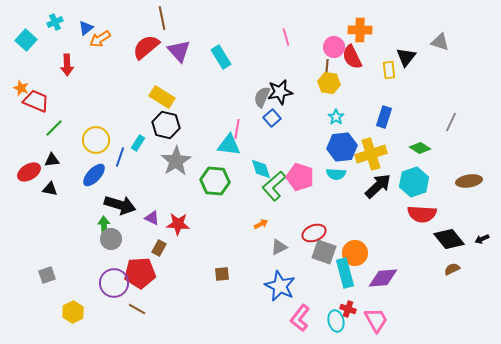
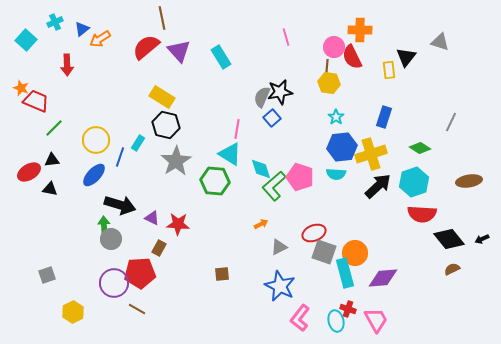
blue triangle at (86, 28): moved 4 px left, 1 px down
cyan triangle at (229, 145): moved 1 px right, 9 px down; rotated 25 degrees clockwise
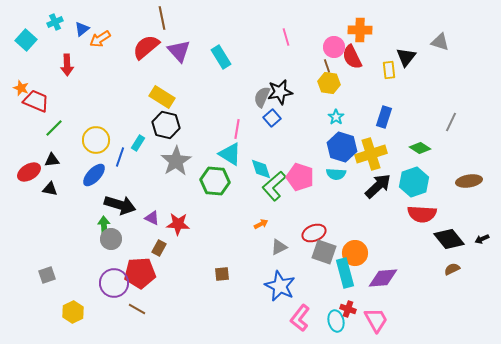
brown line at (327, 66): rotated 24 degrees counterclockwise
blue hexagon at (342, 147): rotated 24 degrees clockwise
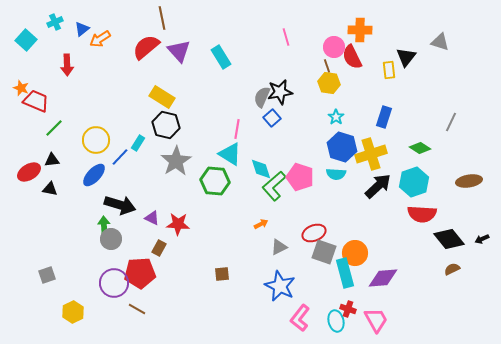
blue line at (120, 157): rotated 24 degrees clockwise
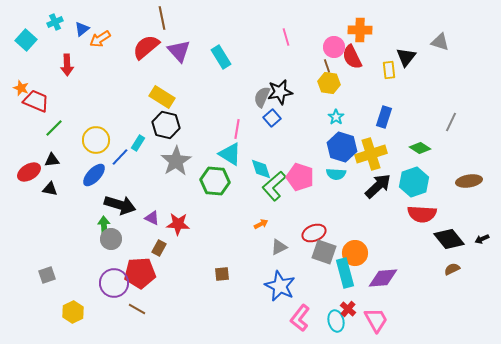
red cross at (348, 309): rotated 21 degrees clockwise
